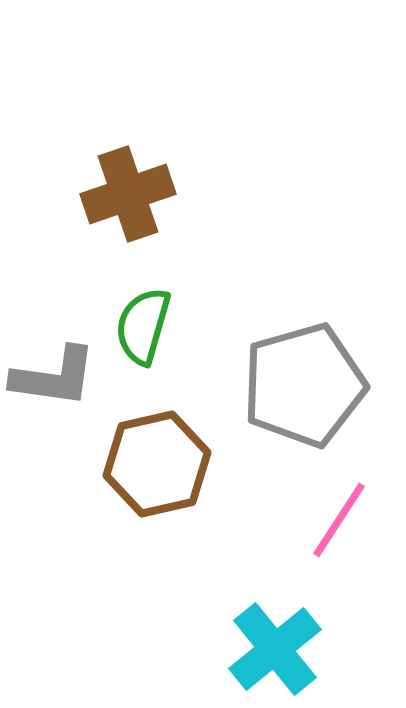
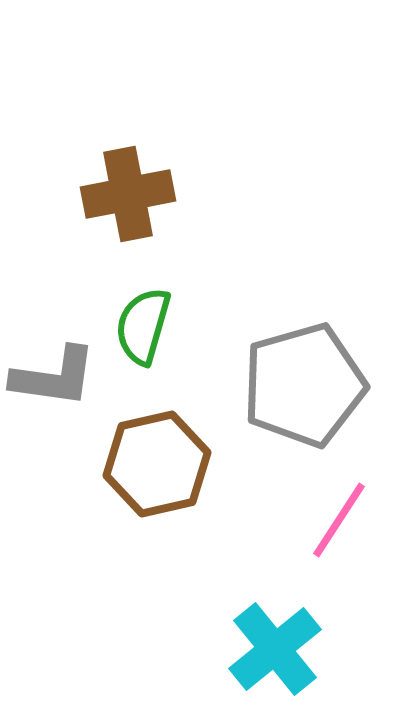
brown cross: rotated 8 degrees clockwise
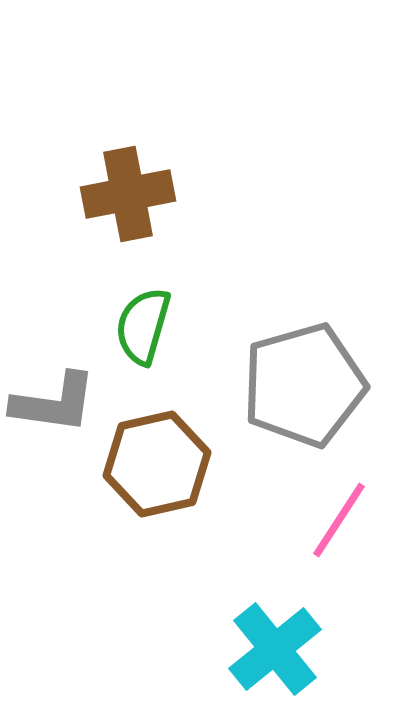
gray L-shape: moved 26 px down
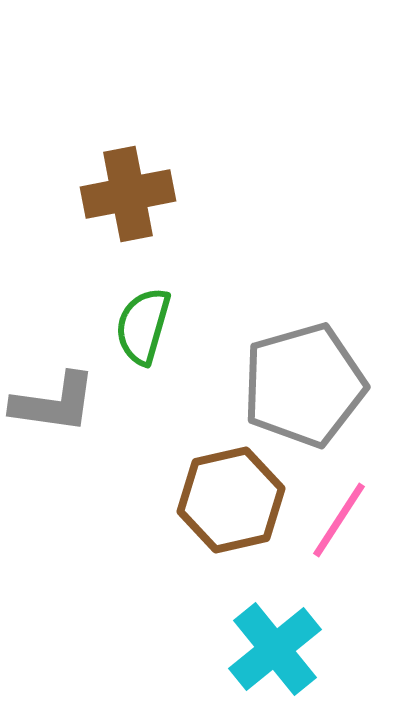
brown hexagon: moved 74 px right, 36 px down
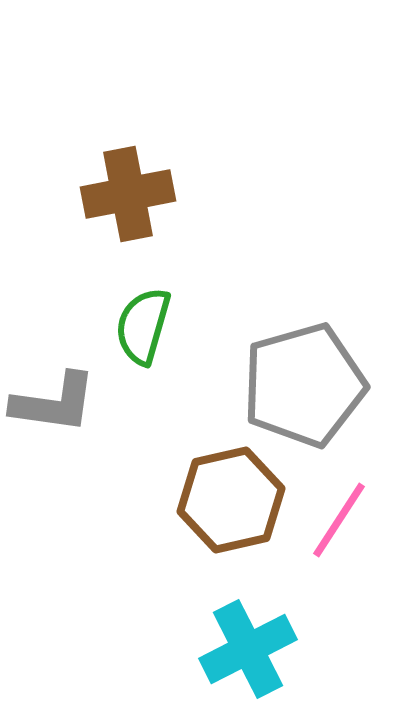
cyan cross: moved 27 px left; rotated 12 degrees clockwise
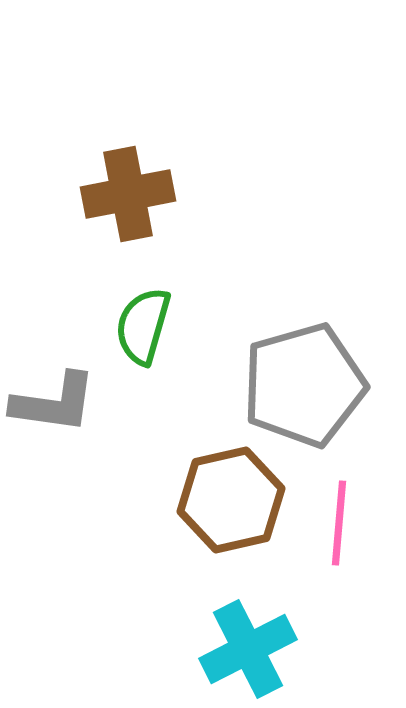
pink line: moved 3 px down; rotated 28 degrees counterclockwise
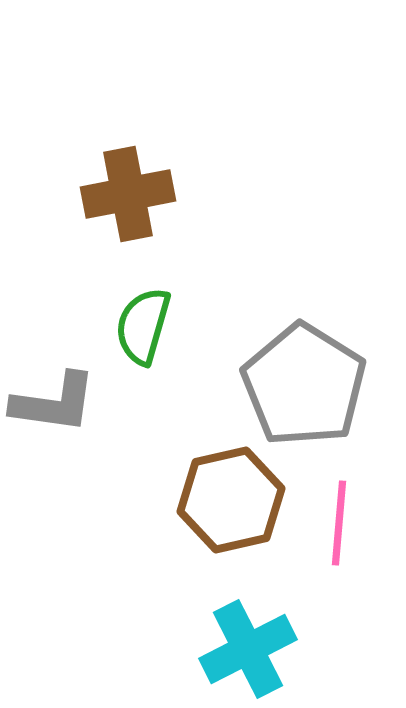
gray pentagon: rotated 24 degrees counterclockwise
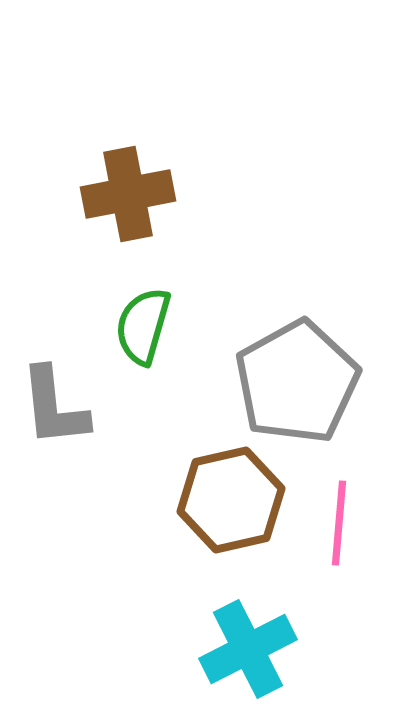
gray pentagon: moved 7 px left, 3 px up; rotated 11 degrees clockwise
gray L-shape: moved 4 px down; rotated 76 degrees clockwise
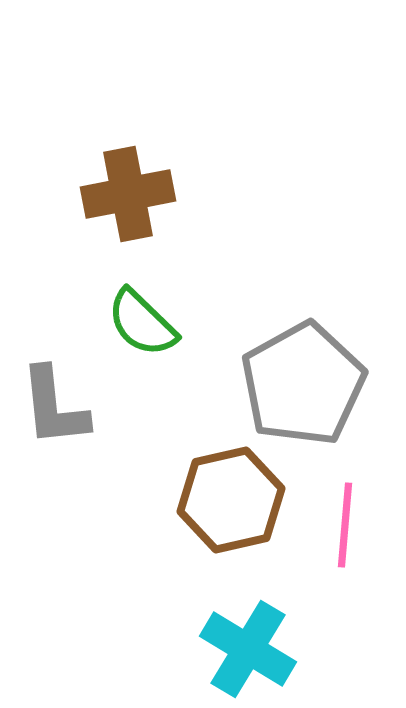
green semicircle: moved 1 px left, 3 px up; rotated 62 degrees counterclockwise
gray pentagon: moved 6 px right, 2 px down
pink line: moved 6 px right, 2 px down
cyan cross: rotated 32 degrees counterclockwise
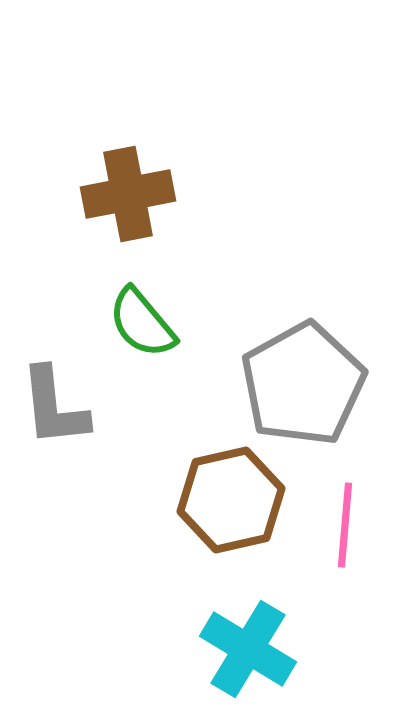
green semicircle: rotated 6 degrees clockwise
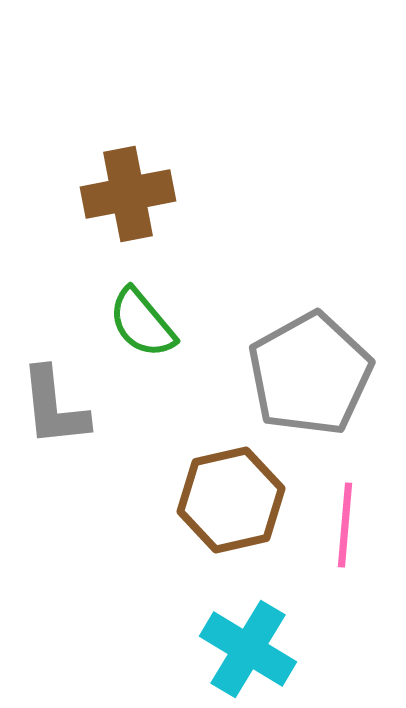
gray pentagon: moved 7 px right, 10 px up
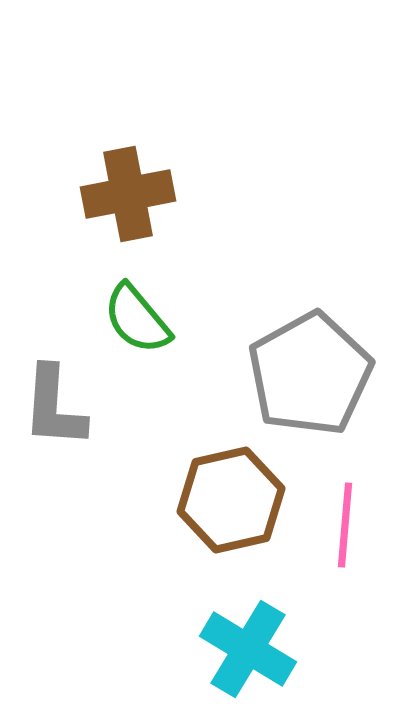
green semicircle: moved 5 px left, 4 px up
gray L-shape: rotated 10 degrees clockwise
